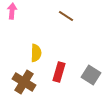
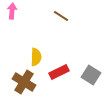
brown line: moved 5 px left
yellow semicircle: moved 4 px down
red rectangle: rotated 48 degrees clockwise
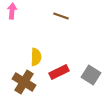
brown line: rotated 14 degrees counterclockwise
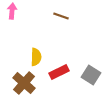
brown cross: moved 1 px down; rotated 10 degrees clockwise
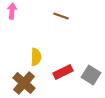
red rectangle: moved 4 px right
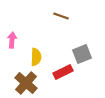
pink arrow: moved 29 px down
gray square: moved 9 px left, 21 px up; rotated 36 degrees clockwise
brown cross: moved 2 px right
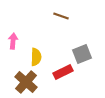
pink arrow: moved 1 px right, 1 px down
brown cross: moved 1 px up
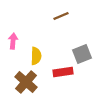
brown line: rotated 42 degrees counterclockwise
yellow semicircle: moved 1 px up
red rectangle: rotated 18 degrees clockwise
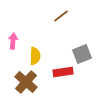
brown line: rotated 14 degrees counterclockwise
yellow semicircle: moved 1 px left
